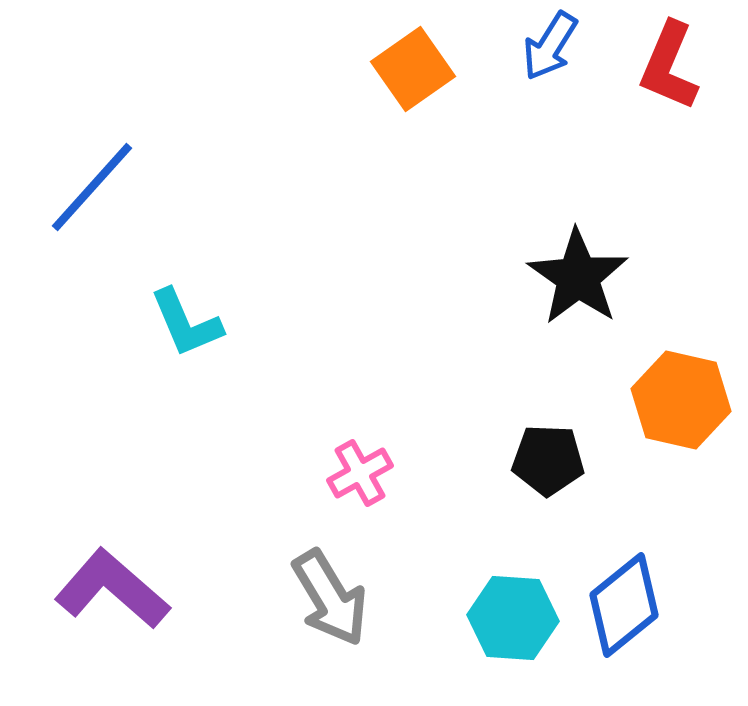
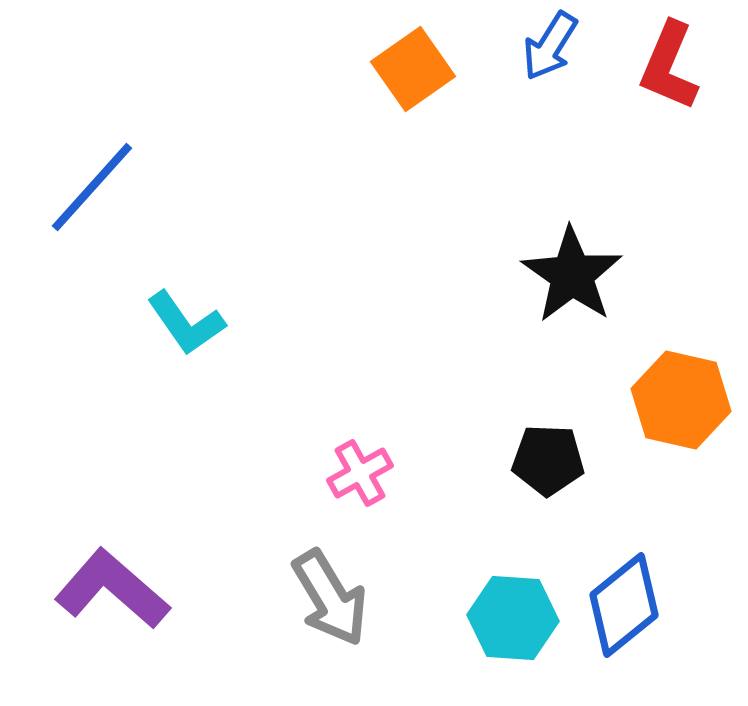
black star: moved 6 px left, 2 px up
cyan L-shape: rotated 12 degrees counterclockwise
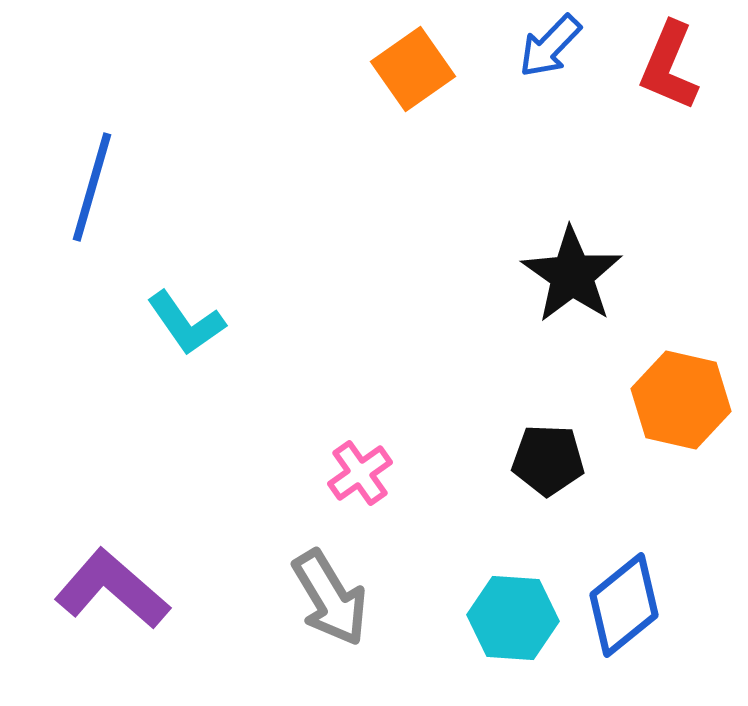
blue arrow: rotated 12 degrees clockwise
blue line: rotated 26 degrees counterclockwise
pink cross: rotated 6 degrees counterclockwise
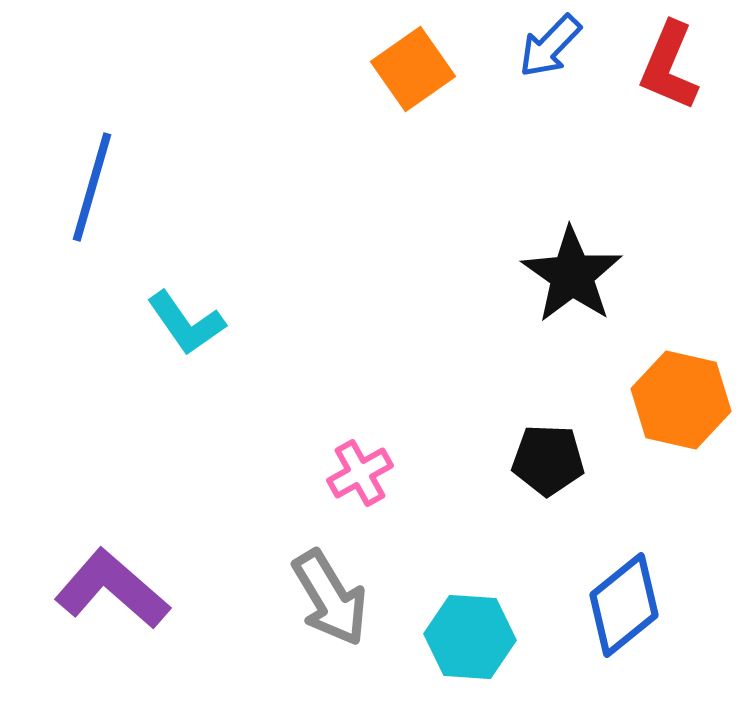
pink cross: rotated 6 degrees clockwise
cyan hexagon: moved 43 px left, 19 px down
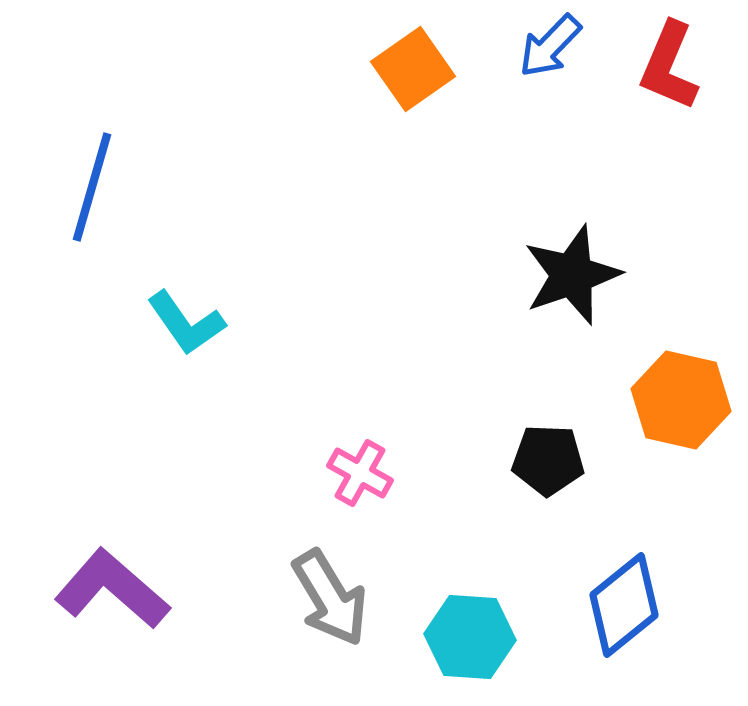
black star: rotated 18 degrees clockwise
pink cross: rotated 32 degrees counterclockwise
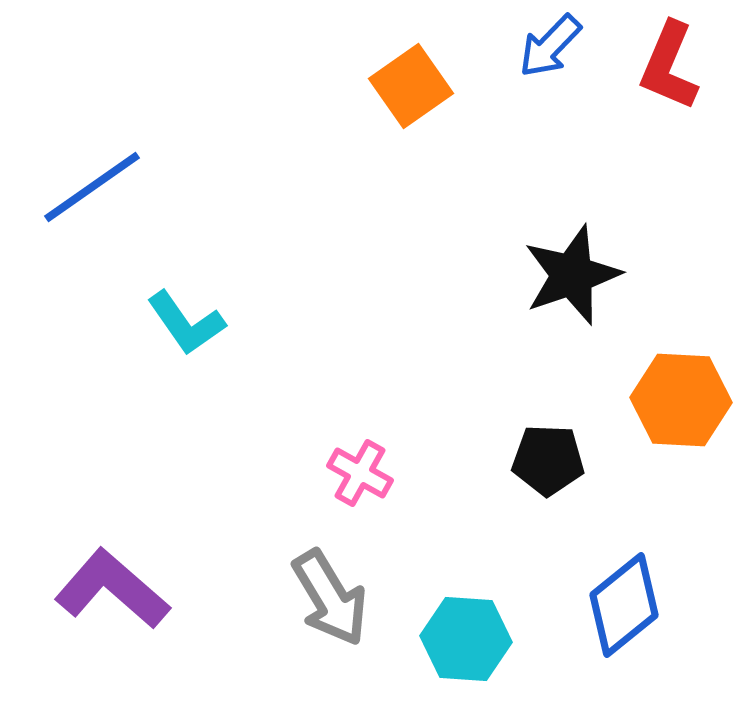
orange square: moved 2 px left, 17 px down
blue line: rotated 39 degrees clockwise
orange hexagon: rotated 10 degrees counterclockwise
cyan hexagon: moved 4 px left, 2 px down
